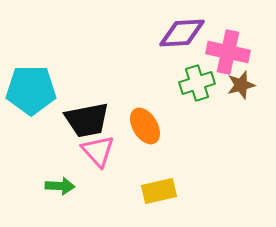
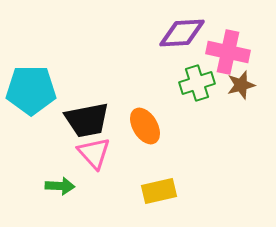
pink triangle: moved 4 px left, 2 px down
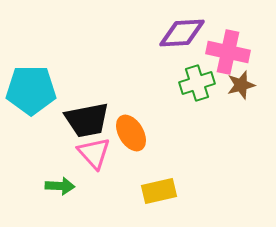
orange ellipse: moved 14 px left, 7 px down
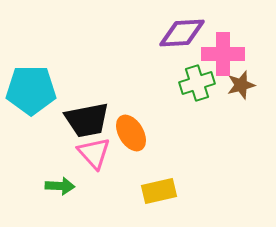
pink cross: moved 5 px left, 2 px down; rotated 12 degrees counterclockwise
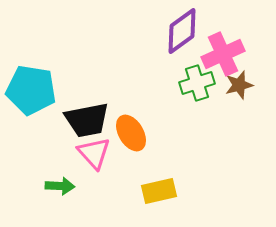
purple diamond: moved 2 px up; rotated 33 degrees counterclockwise
pink cross: rotated 24 degrees counterclockwise
brown star: moved 2 px left
cyan pentagon: rotated 9 degrees clockwise
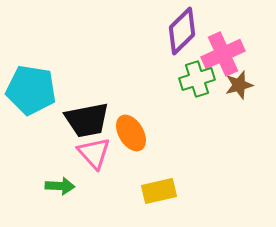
purple diamond: rotated 9 degrees counterclockwise
green cross: moved 4 px up
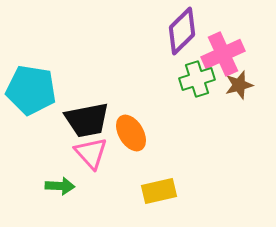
pink triangle: moved 3 px left
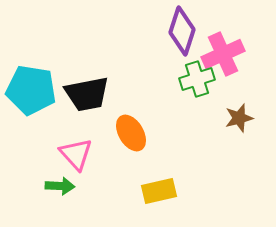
purple diamond: rotated 27 degrees counterclockwise
brown star: moved 33 px down
black trapezoid: moved 26 px up
pink triangle: moved 15 px left, 1 px down
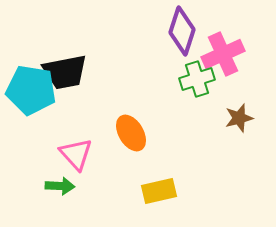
black trapezoid: moved 22 px left, 22 px up
